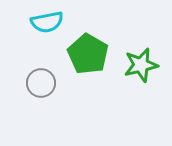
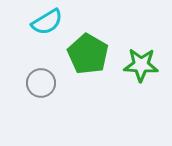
cyan semicircle: rotated 20 degrees counterclockwise
green star: rotated 16 degrees clockwise
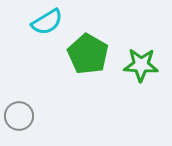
gray circle: moved 22 px left, 33 px down
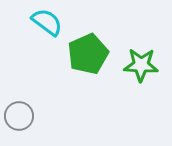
cyan semicircle: rotated 112 degrees counterclockwise
green pentagon: rotated 18 degrees clockwise
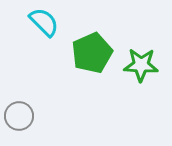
cyan semicircle: moved 3 px left; rotated 8 degrees clockwise
green pentagon: moved 4 px right, 1 px up
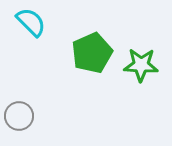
cyan semicircle: moved 13 px left
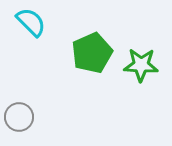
gray circle: moved 1 px down
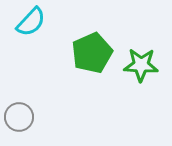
cyan semicircle: rotated 88 degrees clockwise
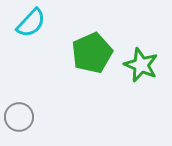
cyan semicircle: moved 1 px down
green star: rotated 20 degrees clockwise
